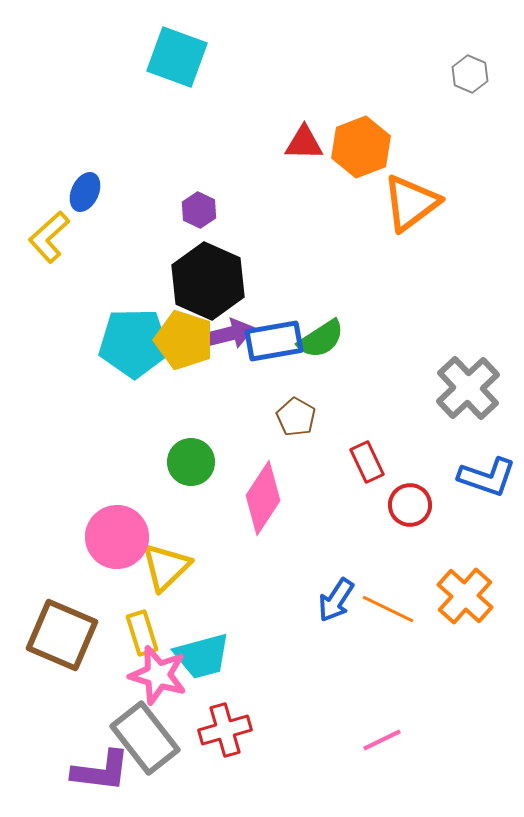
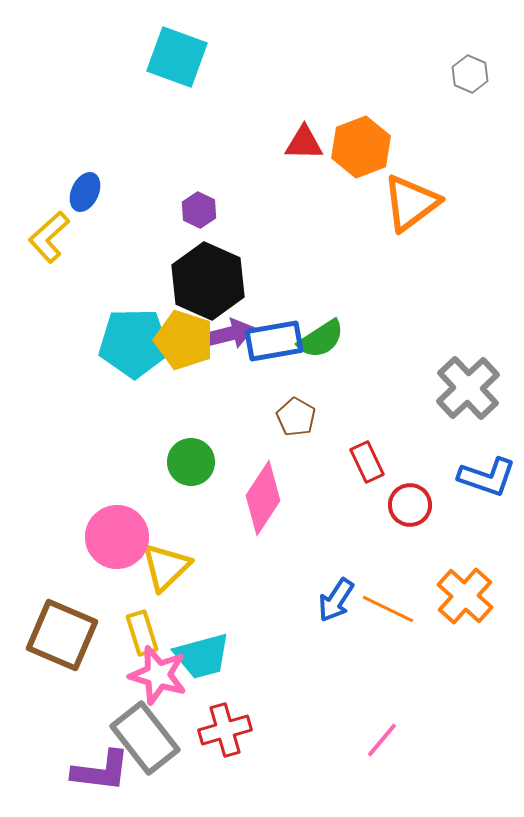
pink line: rotated 24 degrees counterclockwise
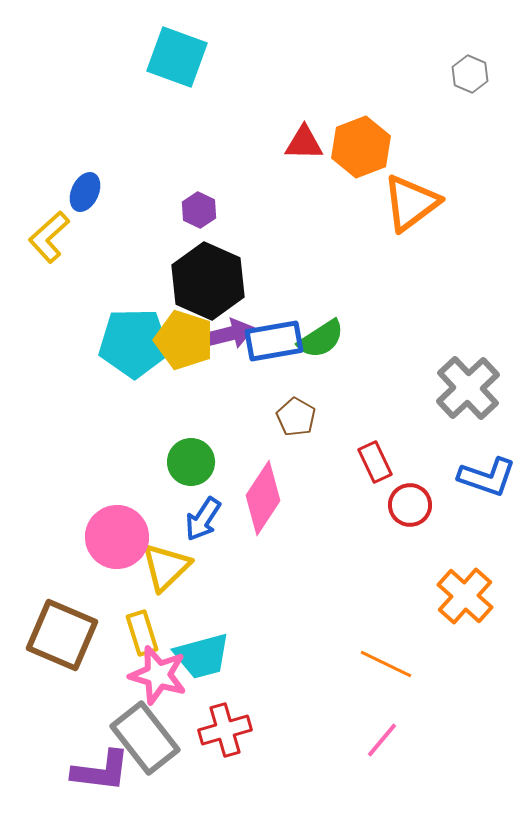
red rectangle: moved 8 px right
blue arrow: moved 133 px left, 81 px up
orange line: moved 2 px left, 55 px down
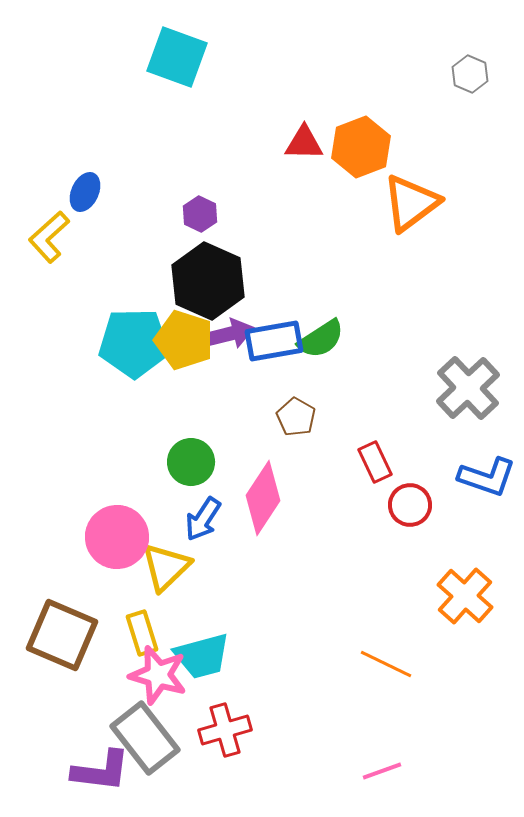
purple hexagon: moved 1 px right, 4 px down
pink line: moved 31 px down; rotated 30 degrees clockwise
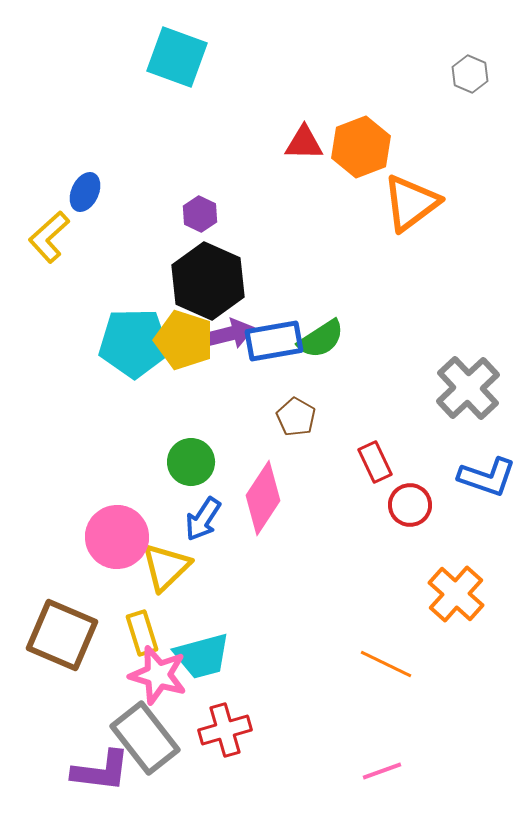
orange cross: moved 9 px left, 2 px up
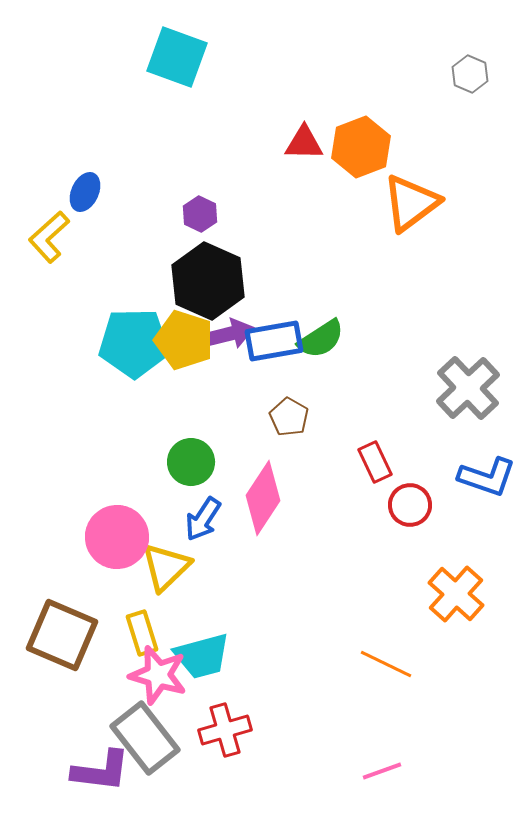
brown pentagon: moved 7 px left
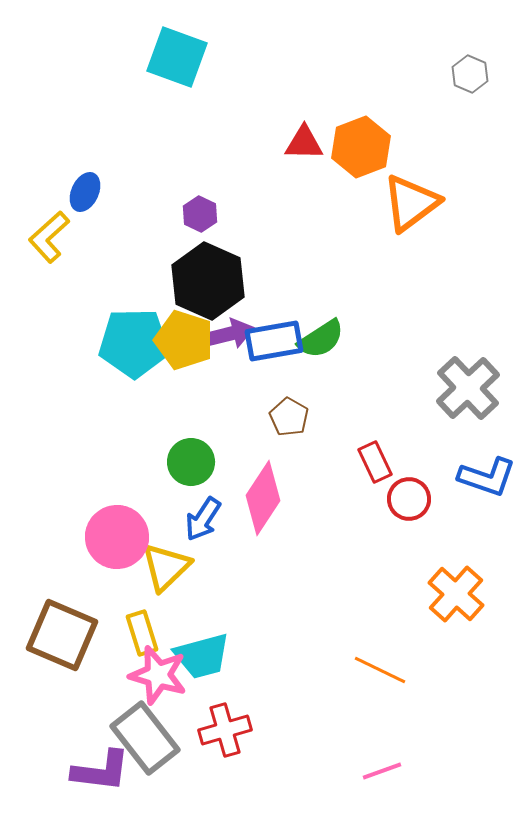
red circle: moved 1 px left, 6 px up
orange line: moved 6 px left, 6 px down
